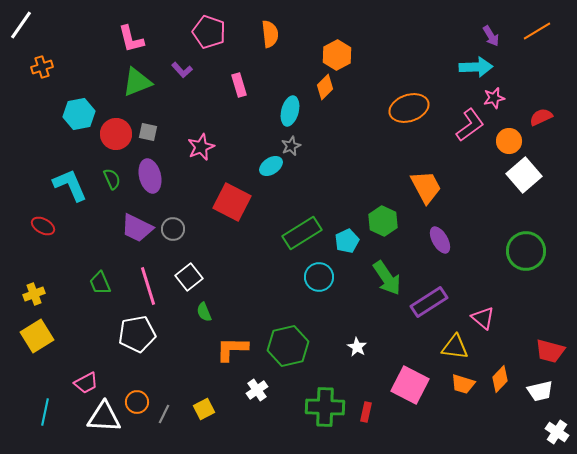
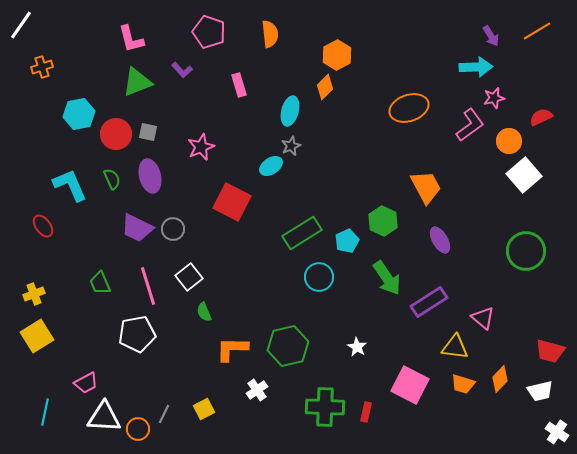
red ellipse at (43, 226): rotated 25 degrees clockwise
orange circle at (137, 402): moved 1 px right, 27 px down
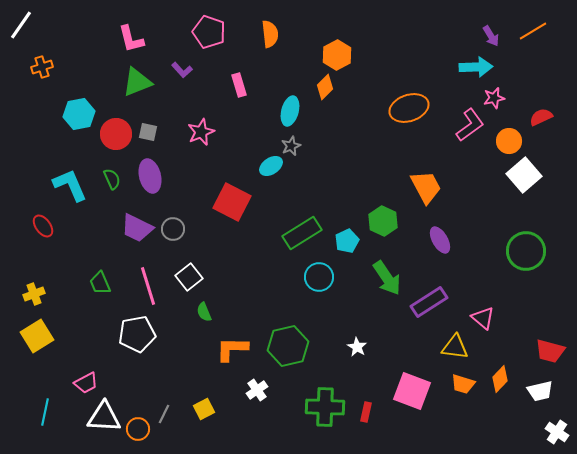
orange line at (537, 31): moved 4 px left
pink star at (201, 147): moved 15 px up
pink square at (410, 385): moved 2 px right, 6 px down; rotated 6 degrees counterclockwise
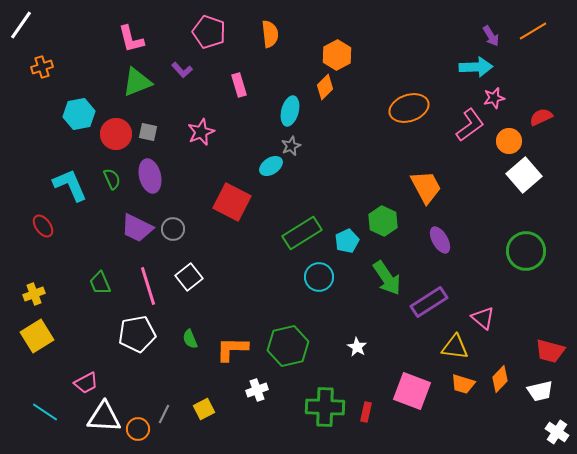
green semicircle at (204, 312): moved 14 px left, 27 px down
white cross at (257, 390): rotated 15 degrees clockwise
cyan line at (45, 412): rotated 68 degrees counterclockwise
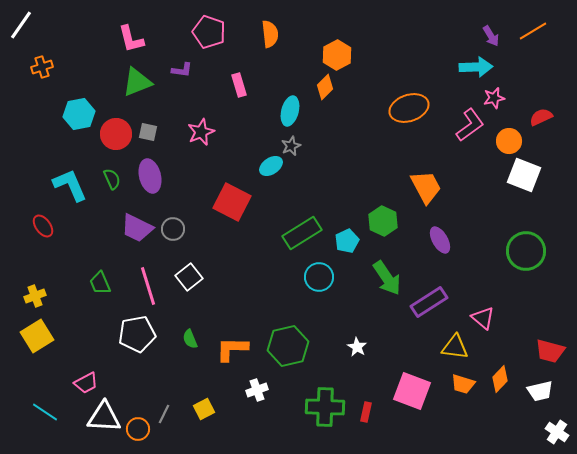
purple L-shape at (182, 70): rotated 40 degrees counterclockwise
white square at (524, 175): rotated 28 degrees counterclockwise
yellow cross at (34, 294): moved 1 px right, 2 px down
